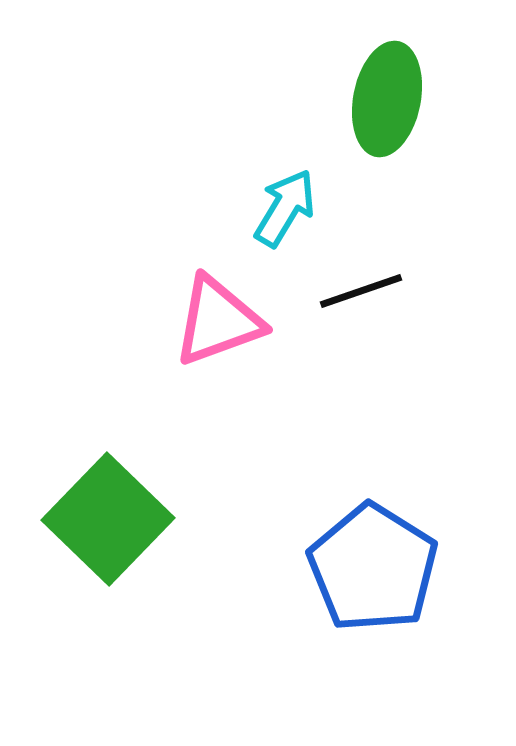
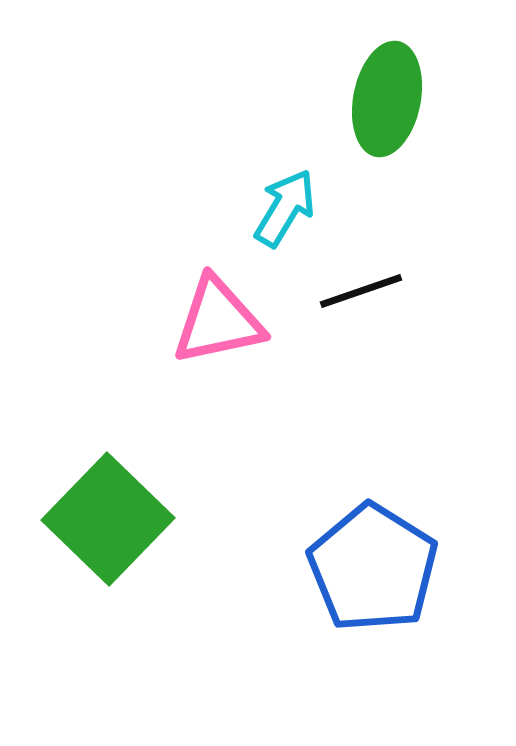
pink triangle: rotated 8 degrees clockwise
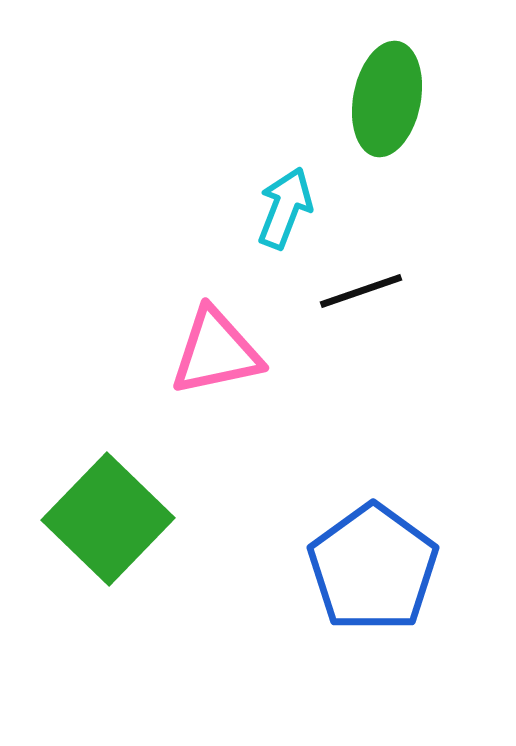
cyan arrow: rotated 10 degrees counterclockwise
pink triangle: moved 2 px left, 31 px down
blue pentagon: rotated 4 degrees clockwise
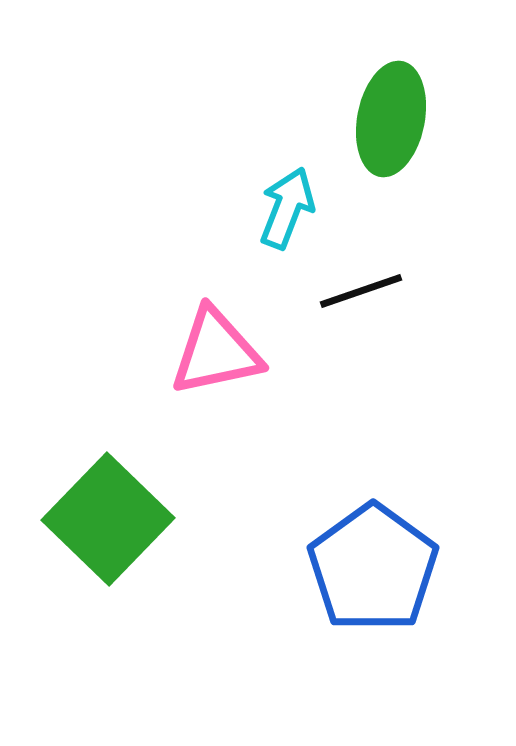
green ellipse: moved 4 px right, 20 px down
cyan arrow: moved 2 px right
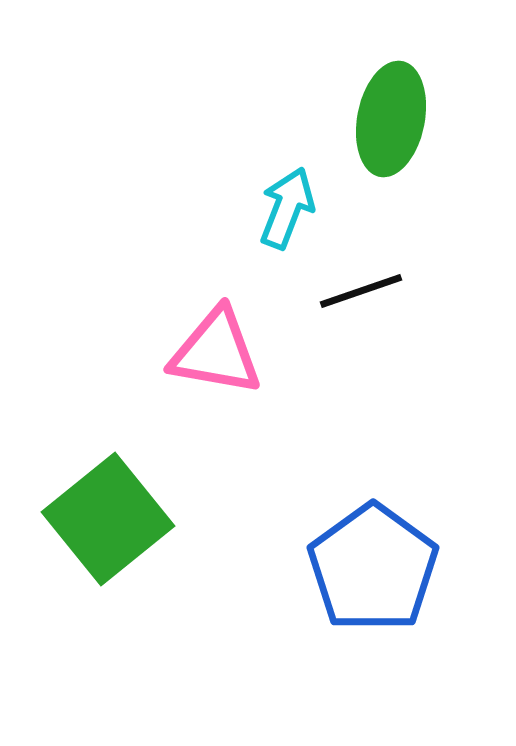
pink triangle: rotated 22 degrees clockwise
green square: rotated 7 degrees clockwise
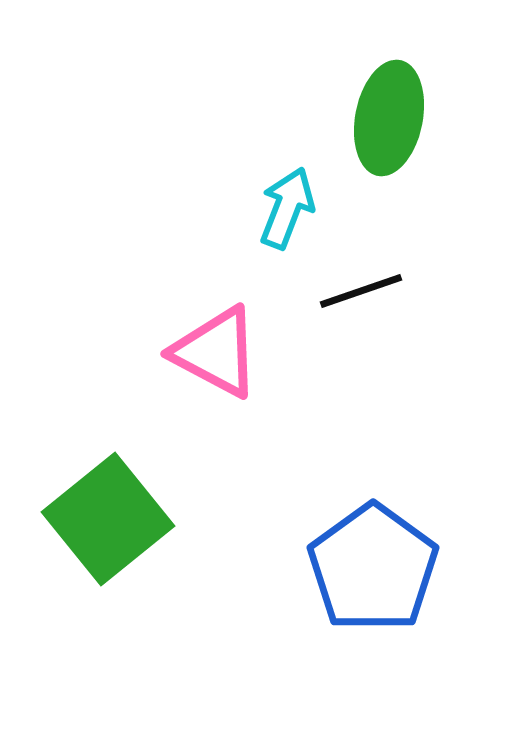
green ellipse: moved 2 px left, 1 px up
pink triangle: rotated 18 degrees clockwise
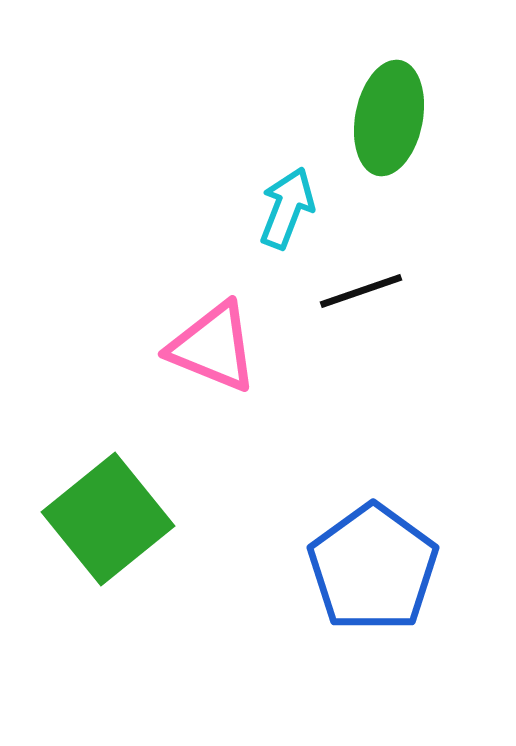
pink triangle: moved 3 px left, 5 px up; rotated 6 degrees counterclockwise
